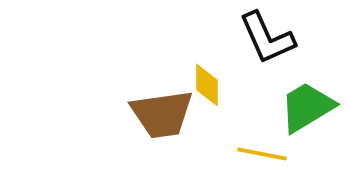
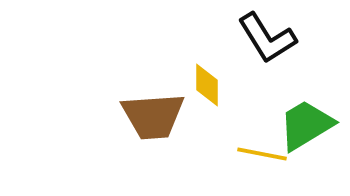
black L-shape: rotated 8 degrees counterclockwise
green trapezoid: moved 1 px left, 18 px down
brown trapezoid: moved 9 px left, 2 px down; rotated 4 degrees clockwise
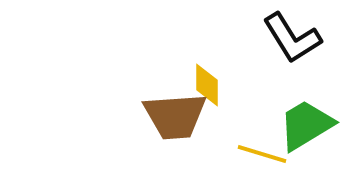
black L-shape: moved 25 px right
brown trapezoid: moved 22 px right
yellow line: rotated 6 degrees clockwise
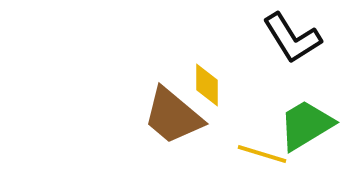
brown trapezoid: moved 2 px left; rotated 44 degrees clockwise
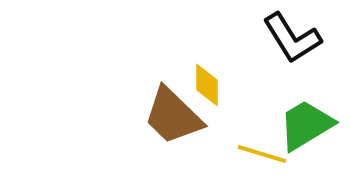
brown trapezoid: rotated 4 degrees clockwise
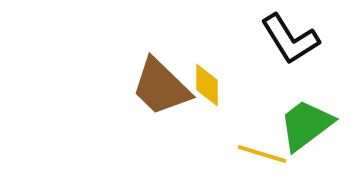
black L-shape: moved 2 px left, 1 px down
brown trapezoid: moved 12 px left, 29 px up
green trapezoid: rotated 6 degrees counterclockwise
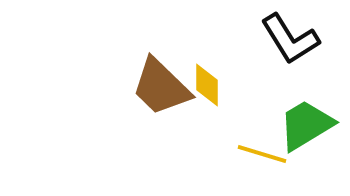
green trapezoid: rotated 6 degrees clockwise
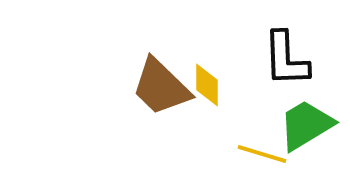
black L-shape: moved 4 px left, 20 px down; rotated 30 degrees clockwise
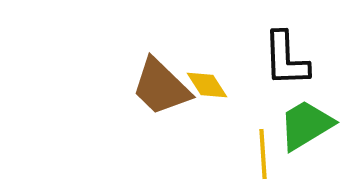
yellow diamond: rotated 33 degrees counterclockwise
yellow line: moved 1 px right; rotated 69 degrees clockwise
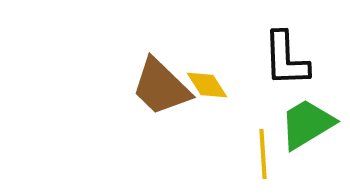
green trapezoid: moved 1 px right, 1 px up
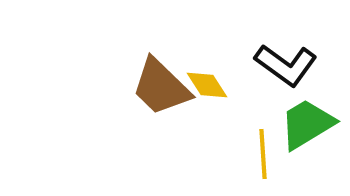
black L-shape: moved 6 px down; rotated 52 degrees counterclockwise
